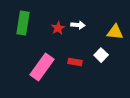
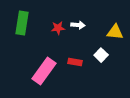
green rectangle: moved 1 px left
red star: rotated 24 degrees clockwise
pink rectangle: moved 2 px right, 4 px down
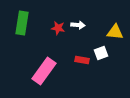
red star: rotated 16 degrees clockwise
white square: moved 2 px up; rotated 24 degrees clockwise
red rectangle: moved 7 px right, 2 px up
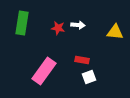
white square: moved 12 px left, 24 px down
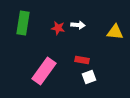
green rectangle: moved 1 px right
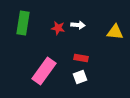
red rectangle: moved 1 px left, 2 px up
white square: moved 9 px left
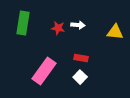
white square: rotated 24 degrees counterclockwise
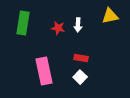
white arrow: rotated 88 degrees clockwise
yellow triangle: moved 5 px left, 16 px up; rotated 18 degrees counterclockwise
pink rectangle: rotated 48 degrees counterclockwise
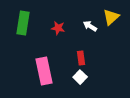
yellow triangle: moved 1 px right, 1 px down; rotated 30 degrees counterclockwise
white arrow: moved 12 px right, 1 px down; rotated 120 degrees clockwise
red rectangle: rotated 72 degrees clockwise
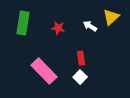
pink rectangle: rotated 32 degrees counterclockwise
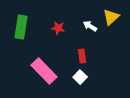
green rectangle: moved 2 px left, 4 px down
red rectangle: moved 1 px right, 2 px up
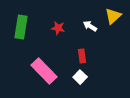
yellow triangle: moved 2 px right, 1 px up
